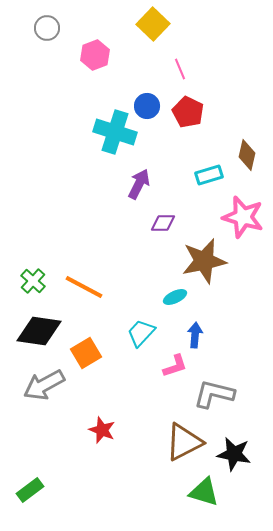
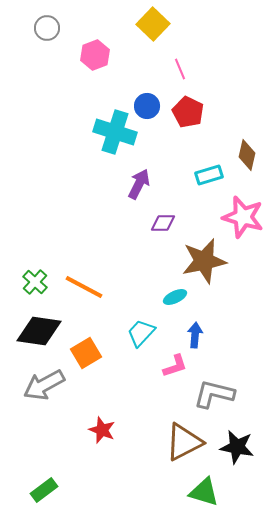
green cross: moved 2 px right, 1 px down
black star: moved 3 px right, 7 px up
green rectangle: moved 14 px right
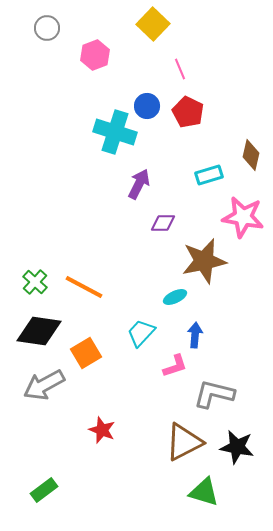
brown diamond: moved 4 px right
pink star: rotated 6 degrees counterclockwise
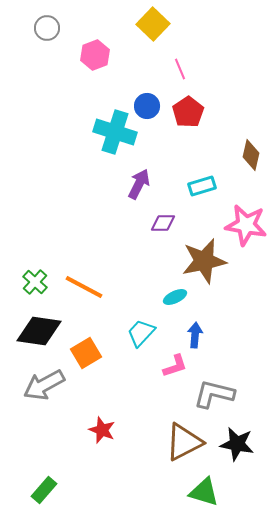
red pentagon: rotated 12 degrees clockwise
cyan rectangle: moved 7 px left, 11 px down
pink star: moved 3 px right, 8 px down
black star: moved 3 px up
green rectangle: rotated 12 degrees counterclockwise
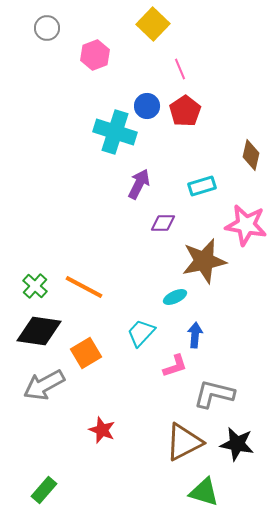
red pentagon: moved 3 px left, 1 px up
green cross: moved 4 px down
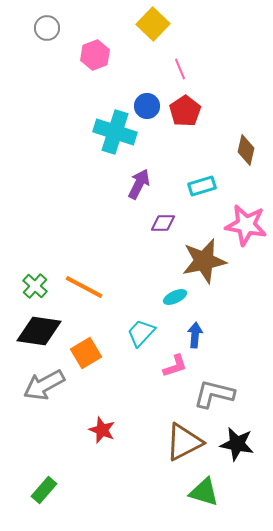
brown diamond: moved 5 px left, 5 px up
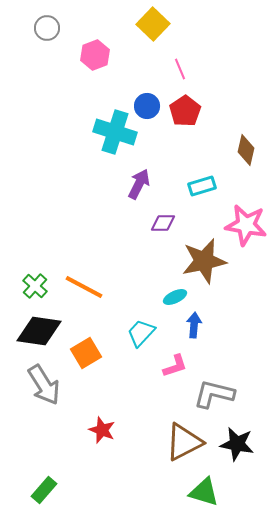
blue arrow: moved 1 px left, 10 px up
gray arrow: rotated 93 degrees counterclockwise
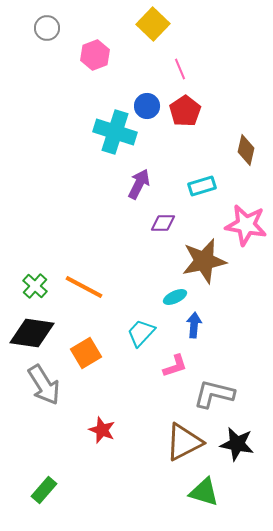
black diamond: moved 7 px left, 2 px down
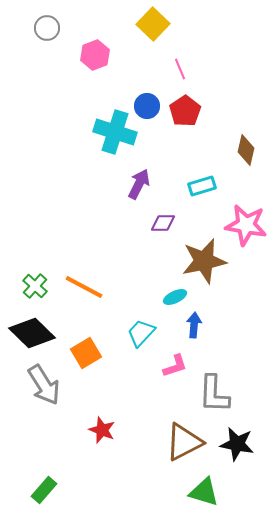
black diamond: rotated 36 degrees clockwise
gray L-shape: rotated 102 degrees counterclockwise
